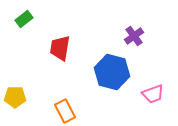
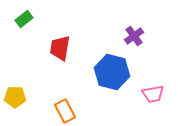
pink trapezoid: rotated 10 degrees clockwise
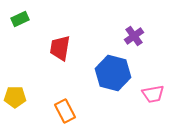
green rectangle: moved 4 px left; rotated 12 degrees clockwise
blue hexagon: moved 1 px right, 1 px down
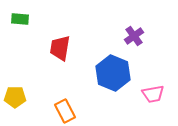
green rectangle: rotated 30 degrees clockwise
blue hexagon: rotated 8 degrees clockwise
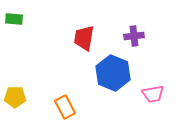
green rectangle: moved 6 px left
purple cross: rotated 30 degrees clockwise
red trapezoid: moved 24 px right, 10 px up
orange rectangle: moved 4 px up
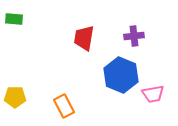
blue hexagon: moved 8 px right, 2 px down
orange rectangle: moved 1 px left, 1 px up
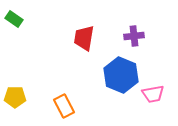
green rectangle: rotated 30 degrees clockwise
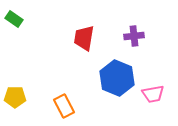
blue hexagon: moved 4 px left, 3 px down
